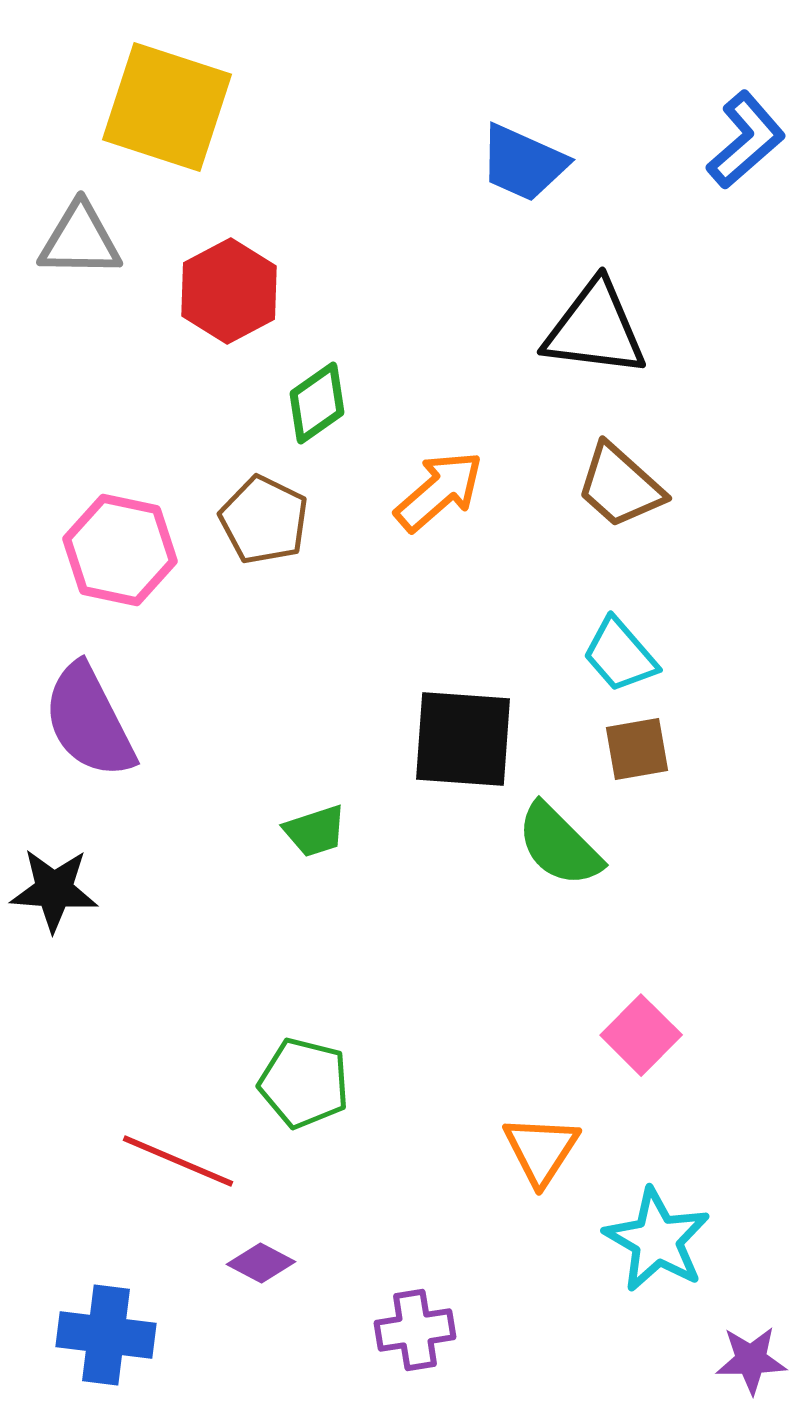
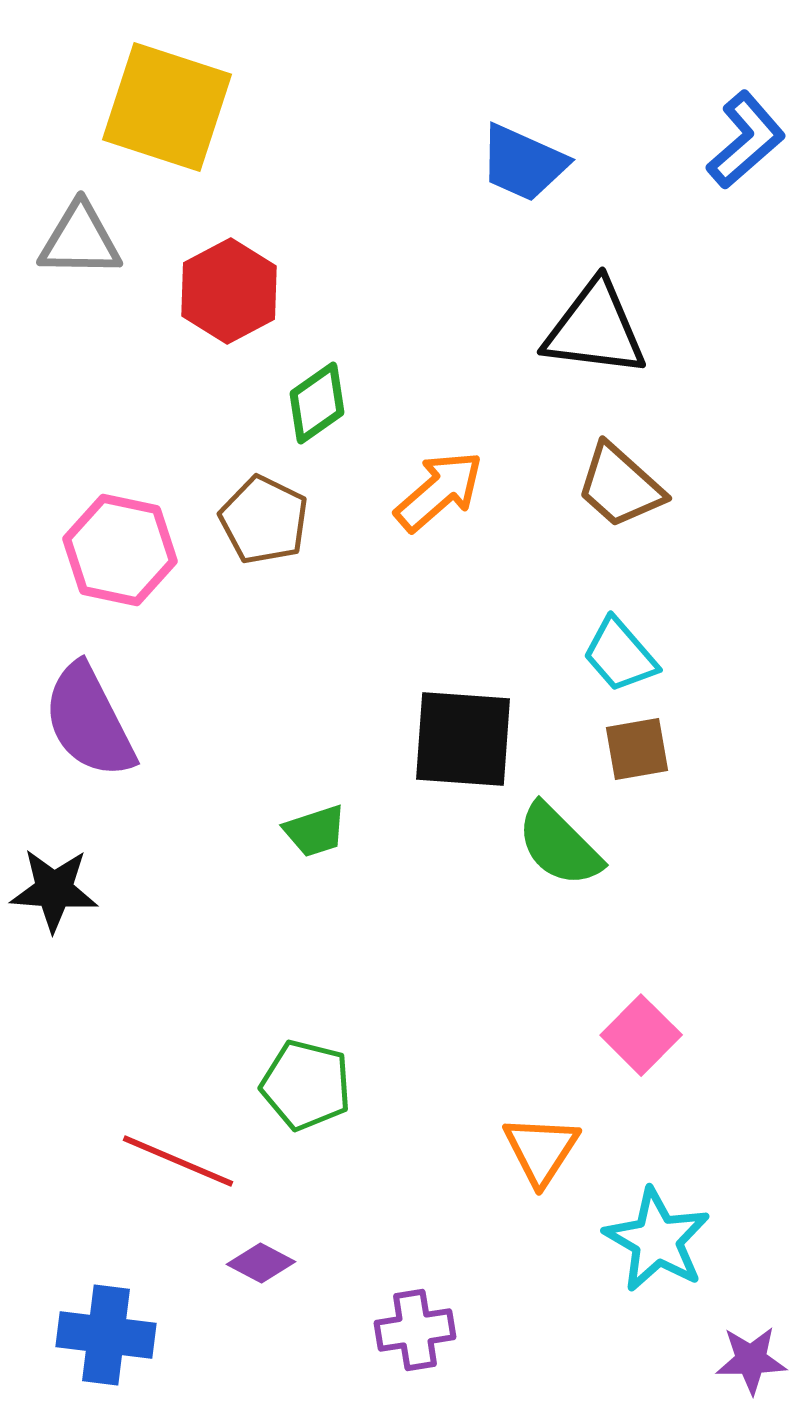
green pentagon: moved 2 px right, 2 px down
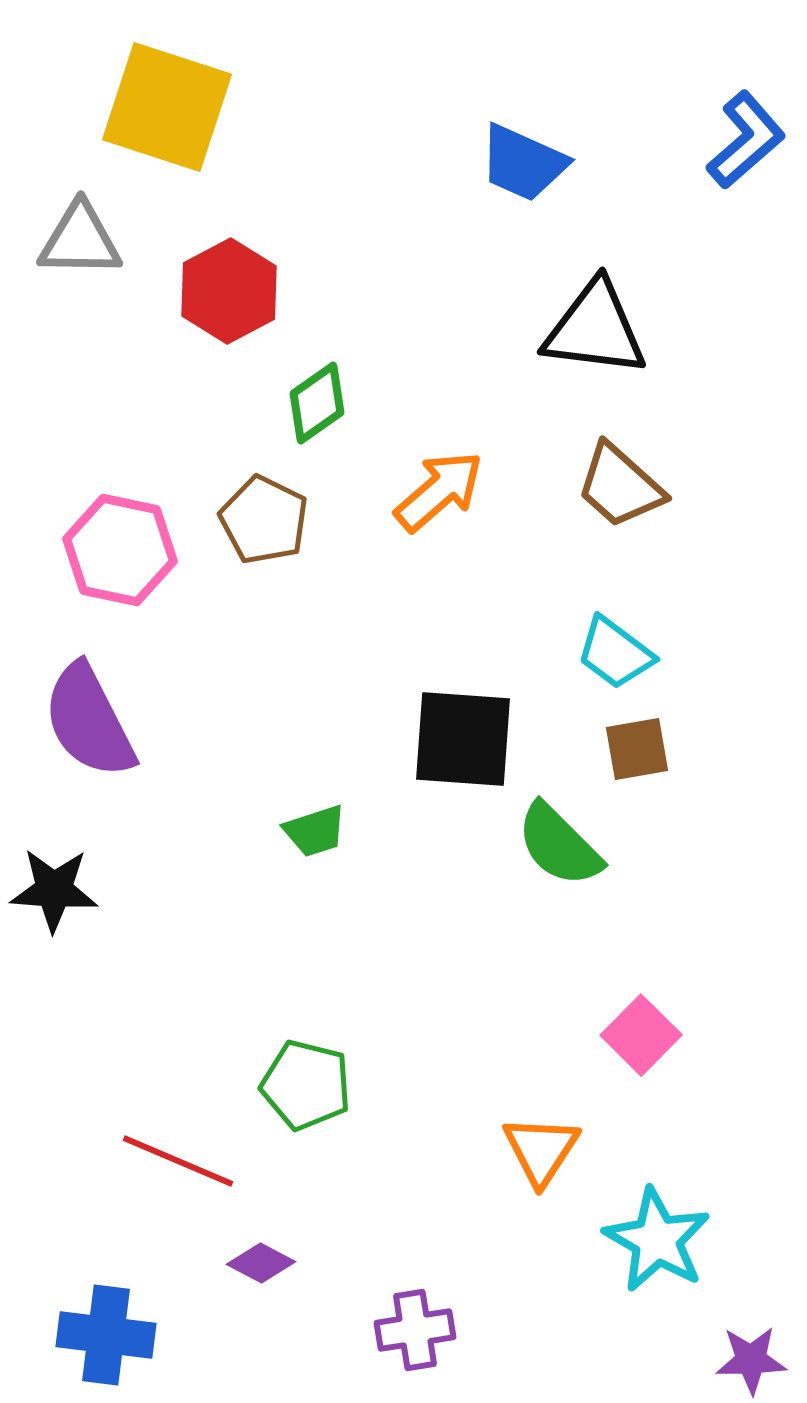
cyan trapezoid: moved 5 px left, 2 px up; rotated 12 degrees counterclockwise
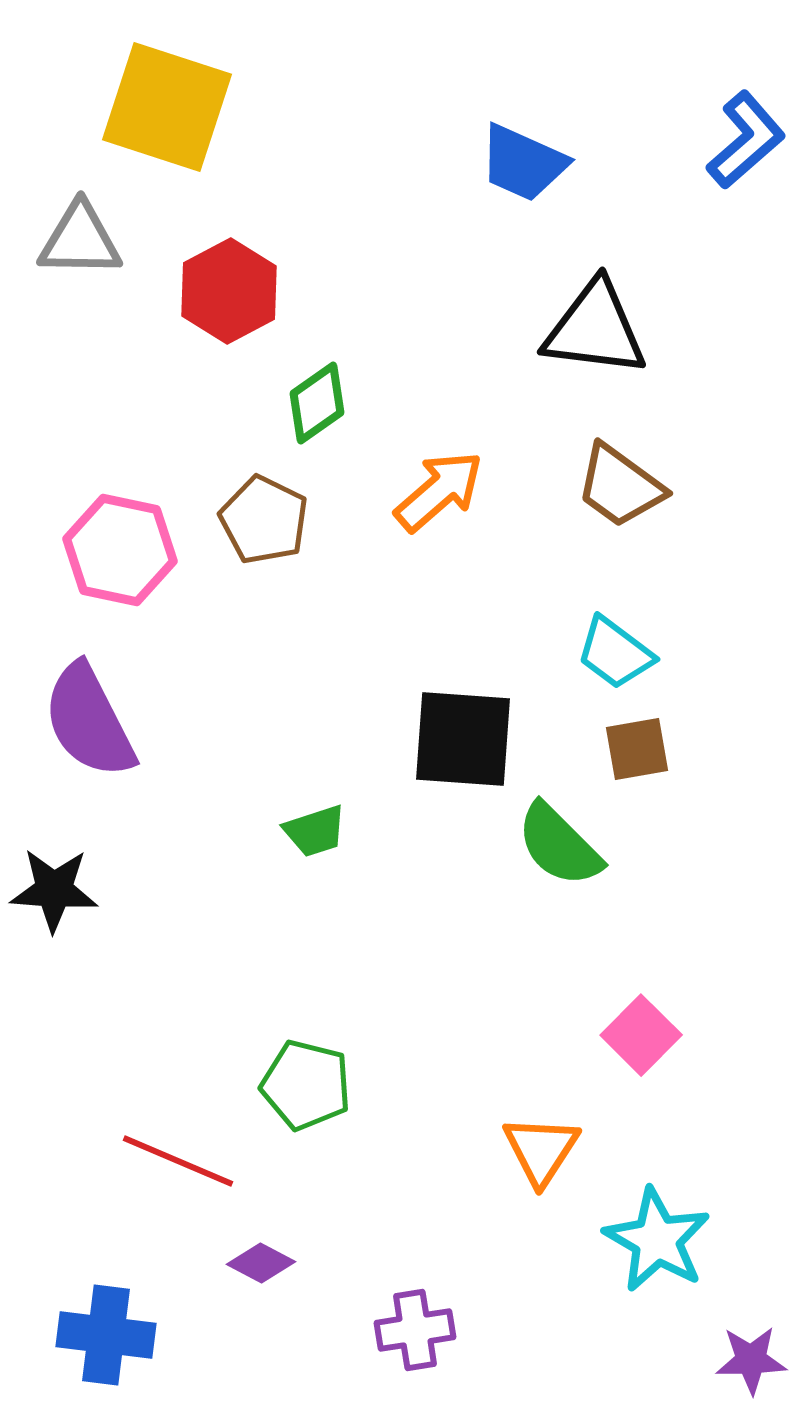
brown trapezoid: rotated 6 degrees counterclockwise
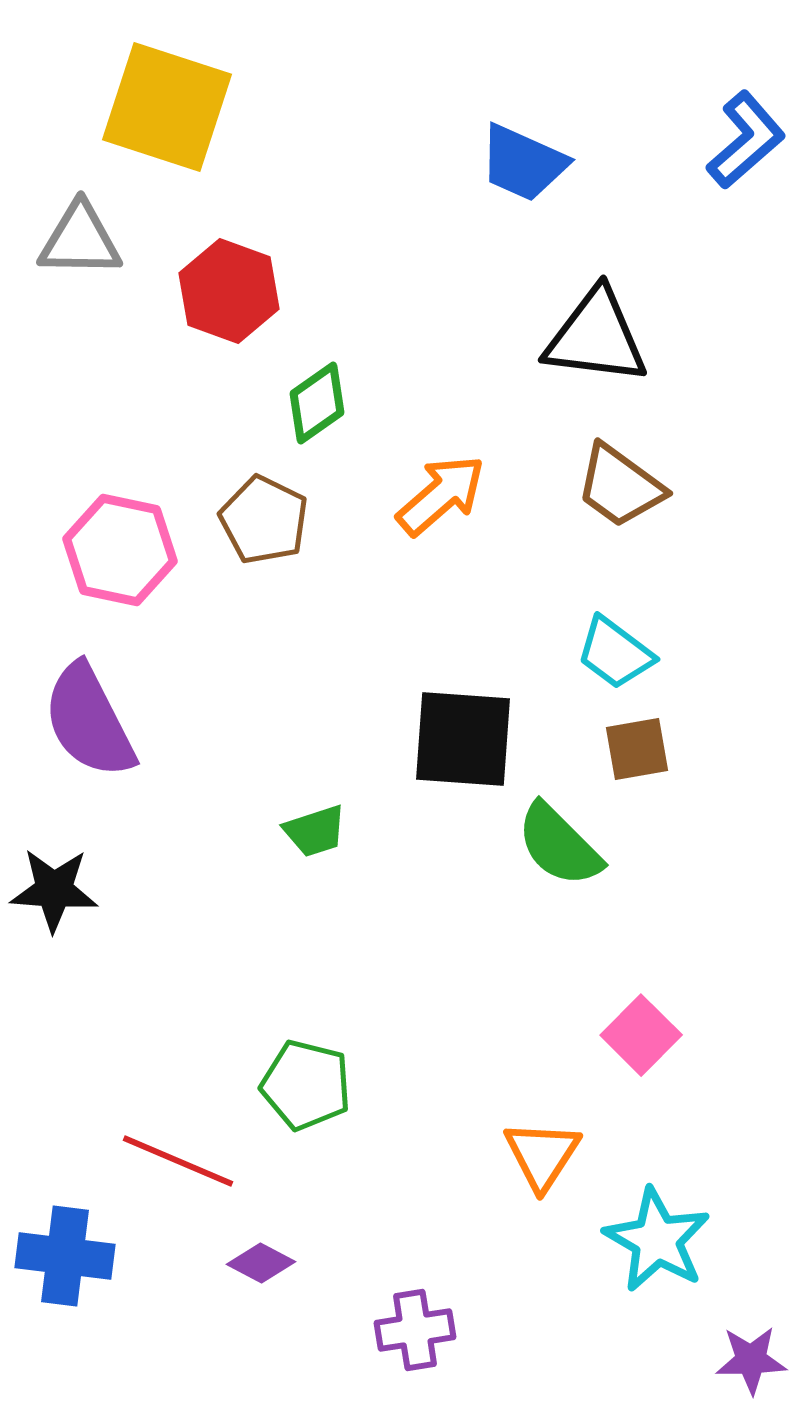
red hexagon: rotated 12 degrees counterclockwise
black triangle: moved 1 px right, 8 px down
orange arrow: moved 2 px right, 4 px down
orange triangle: moved 1 px right, 5 px down
blue cross: moved 41 px left, 79 px up
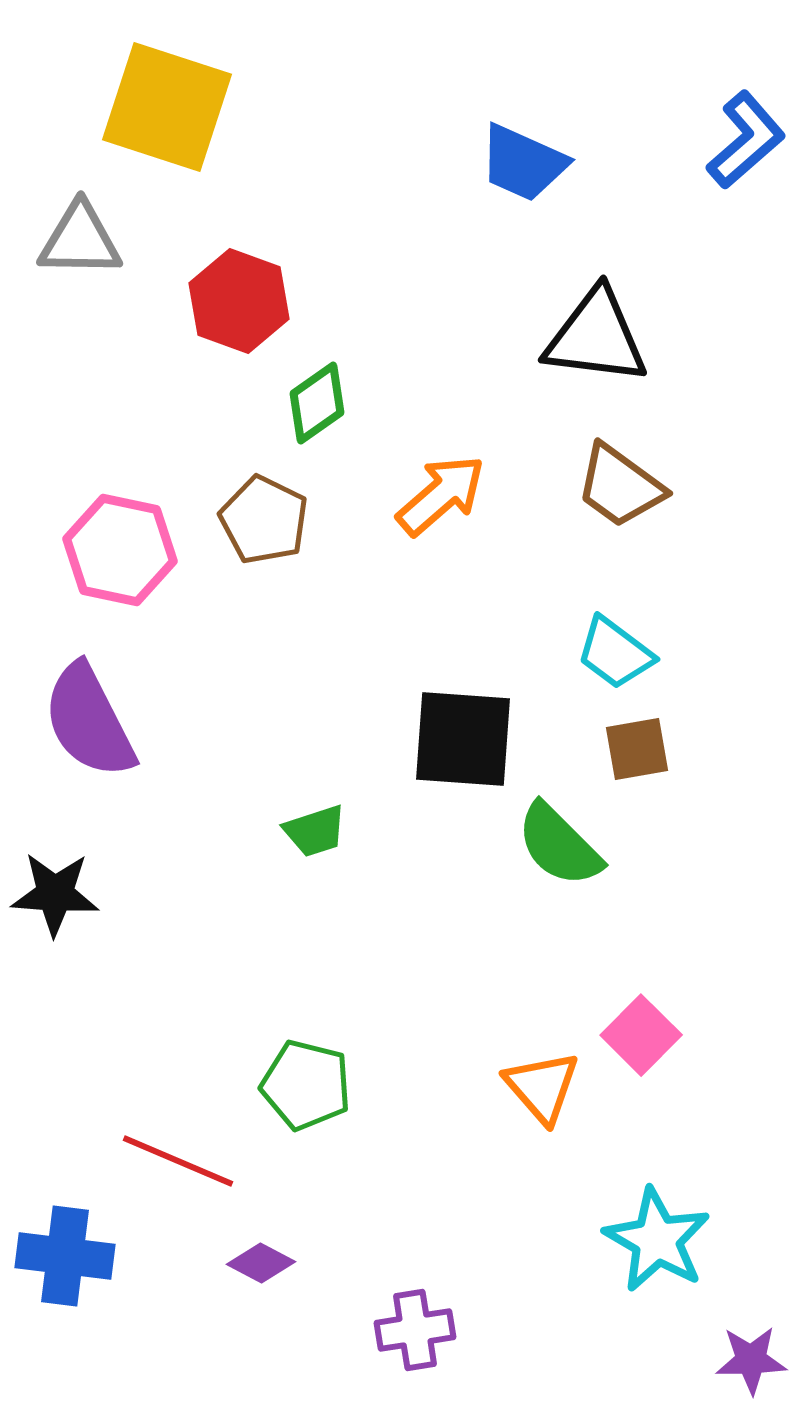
red hexagon: moved 10 px right, 10 px down
black star: moved 1 px right, 4 px down
orange triangle: moved 68 px up; rotated 14 degrees counterclockwise
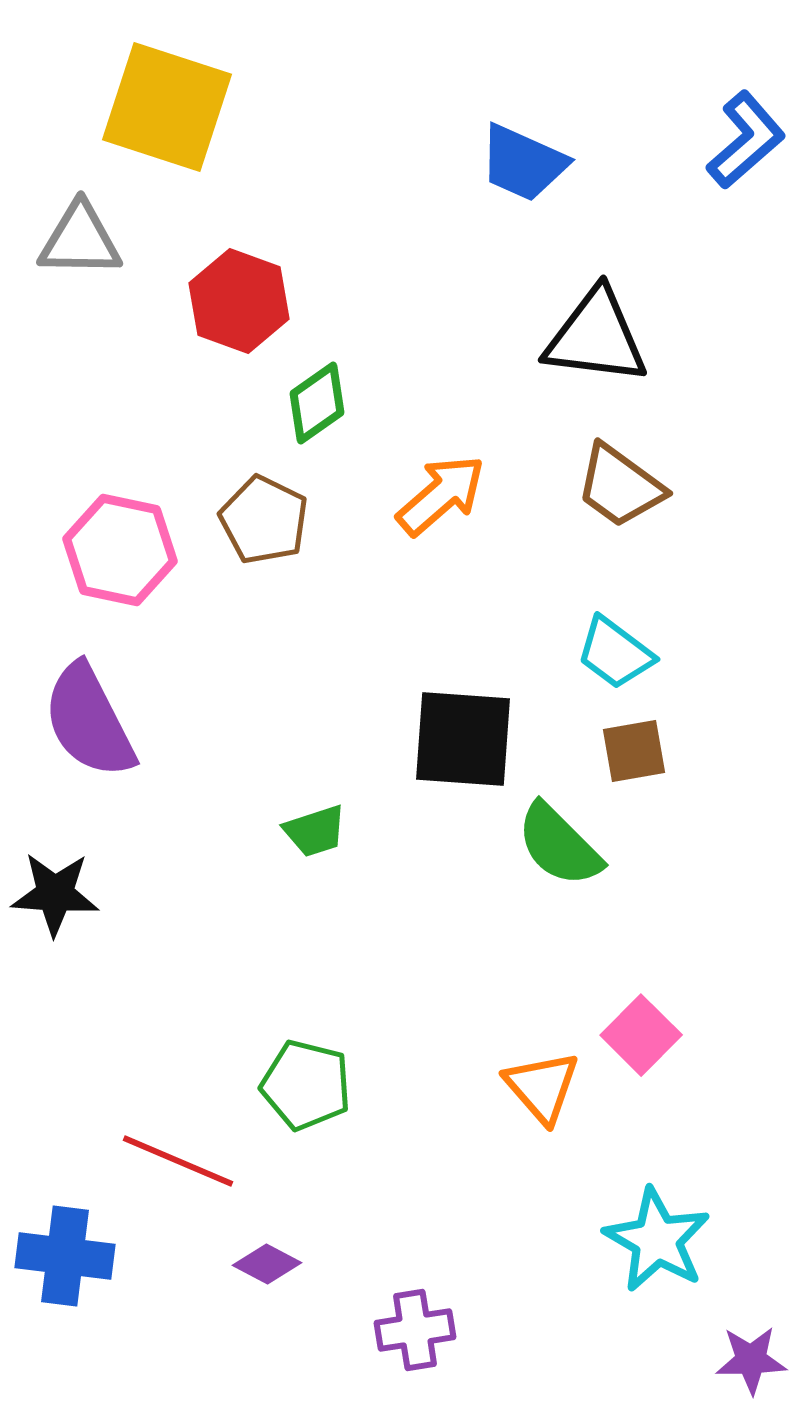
brown square: moved 3 px left, 2 px down
purple diamond: moved 6 px right, 1 px down
